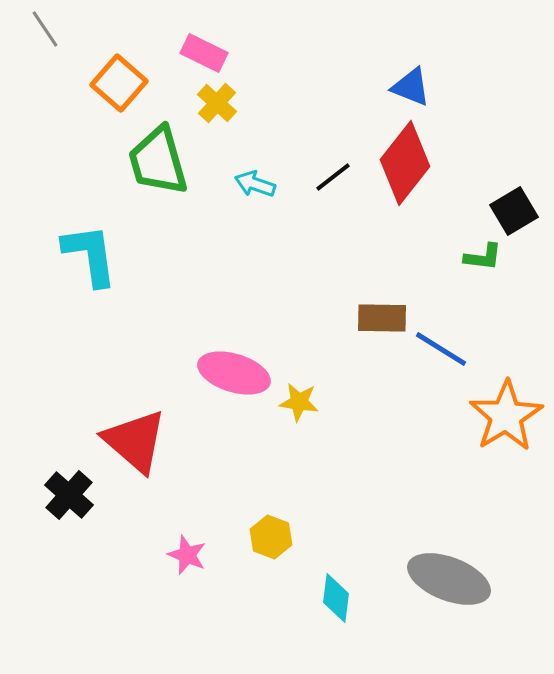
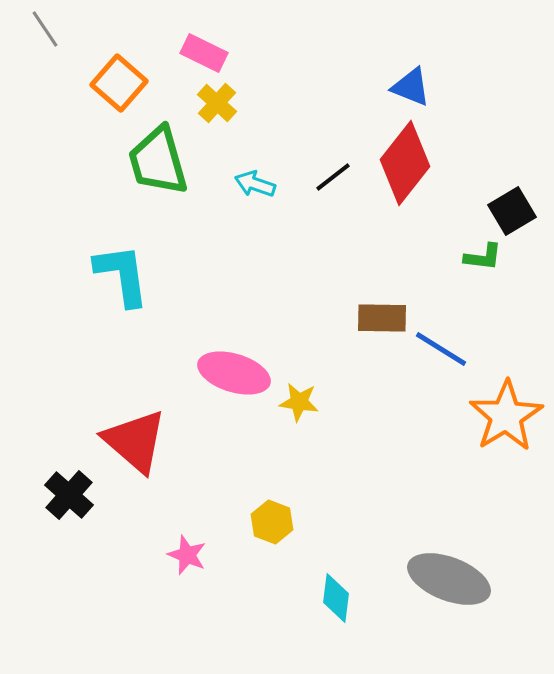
black square: moved 2 px left
cyan L-shape: moved 32 px right, 20 px down
yellow hexagon: moved 1 px right, 15 px up
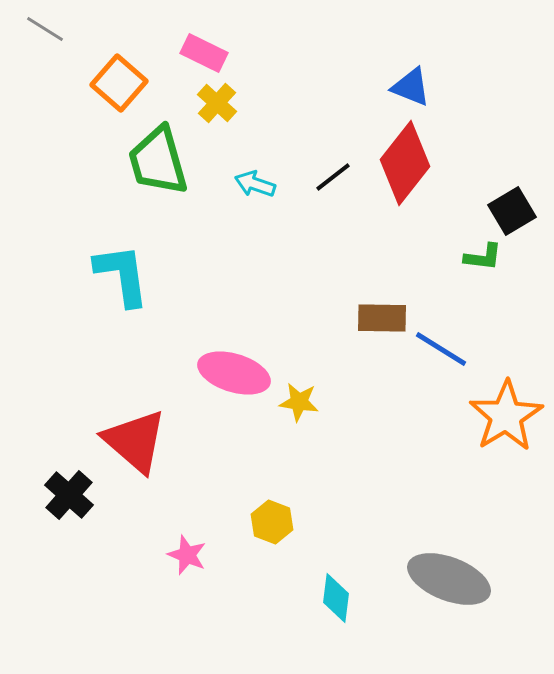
gray line: rotated 24 degrees counterclockwise
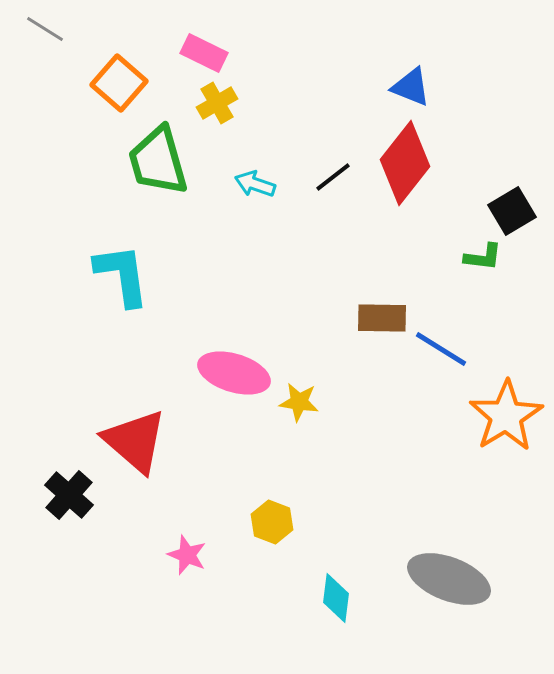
yellow cross: rotated 18 degrees clockwise
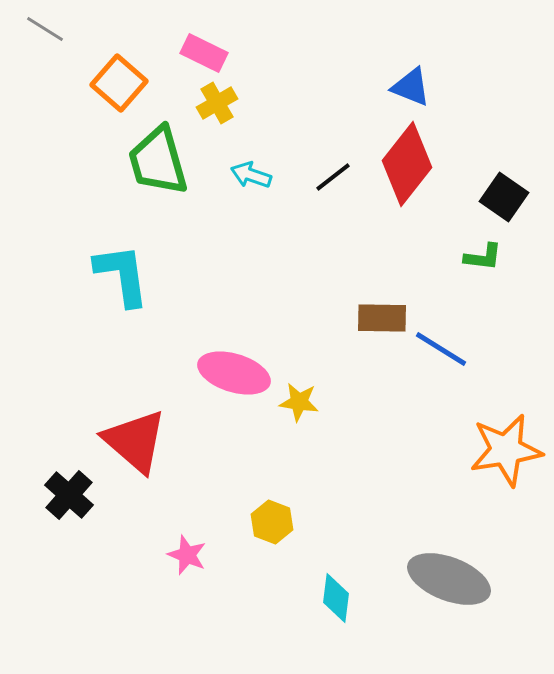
red diamond: moved 2 px right, 1 px down
cyan arrow: moved 4 px left, 9 px up
black square: moved 8 px left, 14 px up; rotated 24 degrees counterclockwise
orange star: moved 34 px down; rotated 22 degrees clockwise
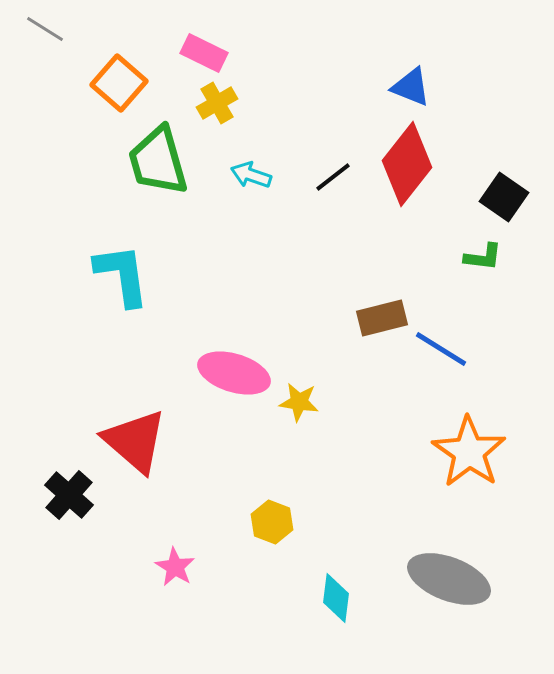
brown rectangle: rotated 15 degrees counterclockwise
orange star: moved 37 px left, 2 px down; rotated 28 degrees counterclockwise
pink star: moved 12 px left, 12 px down; rotated 9 degrees clockwise
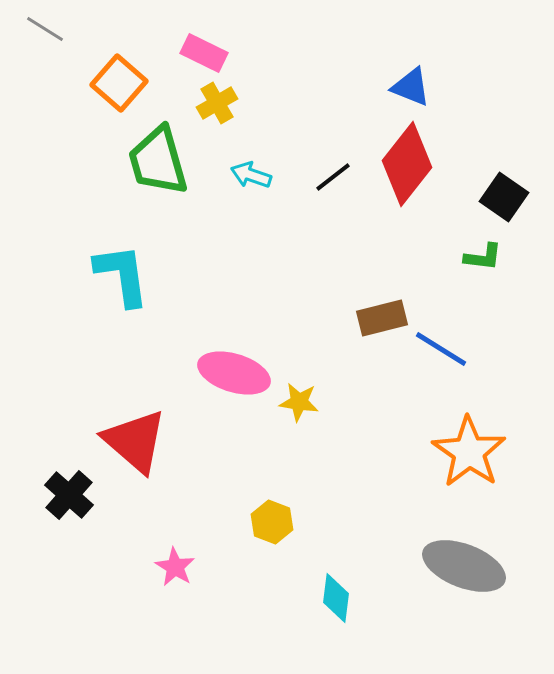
gray ellipse: moved 15 px right, 13 px up
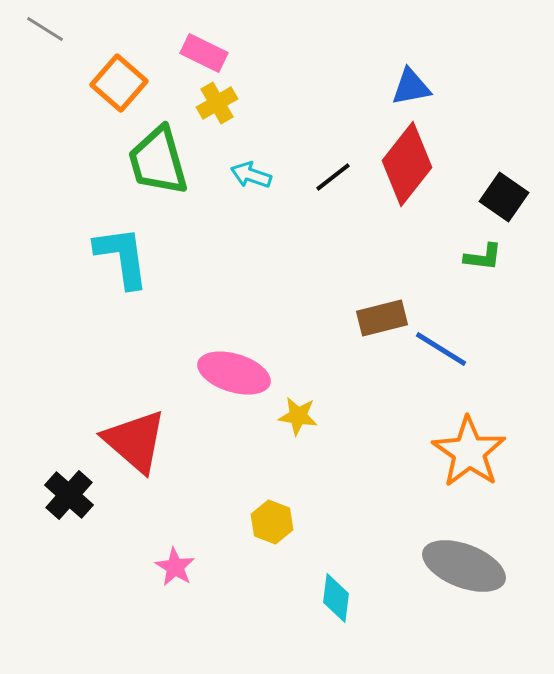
blue triangle: rotated 33 degrees counterclockwise
cyan L-shape: moved 18 px up
yellow star: moved 1 px left, 14 px down
